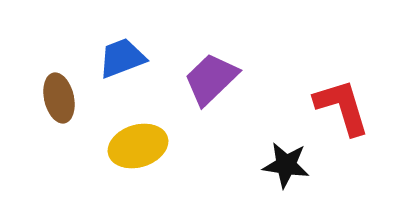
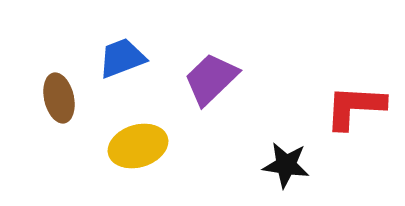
red L-shape: moved 13 px right; rotated 70 degrees counterclockwise
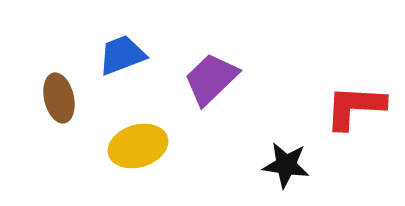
blue trapezoid: moved 3 px up
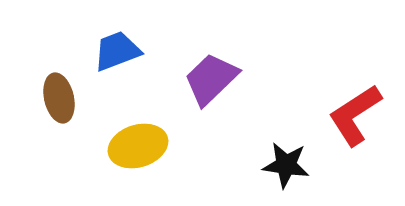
blue trapezoid: moved 5 px left, 4 px up
red L-shape: moved 8 px down; rotated 36 degrees counterclockwise
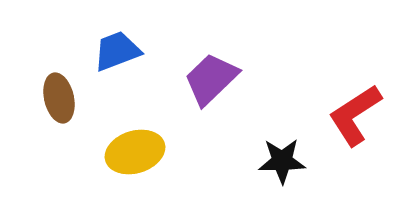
yellow ellipse: moved 3 px left, 6 px down
black star: moved 4 px left, 4 px up; rotated 9 degrees counterclockwise
